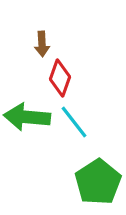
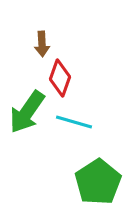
green arrow: moved 5 px up; rotated 60 degrees counterclockwise
cyan line: rotated 36 degrees counterclockwise
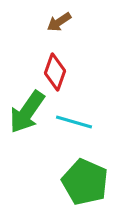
brown arrow: moved 17 px right, 22 px up; rotated 60 degrees clockwise
red diamond: moved 5 px left, 6 px up
green pentagon: moved 13 px left; rotated 15 degrees counterclockwise
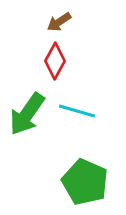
red diamond: moved 11 px up; rotated 9 degrees clockwise
green arrow: moved 2 px down
cyan line: moved 3 px right, 11 px up
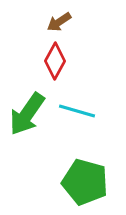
green pentagon: rotated 9 degrees counterclockwise
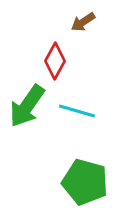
brown arrow: moved 24 px right
green arrow: moved 8 px up
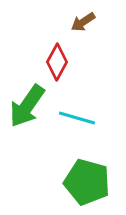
red diamond: moved 2 px right, 1 px down
cyan line: moved 7 px down
green pentagon: moved 2 px right
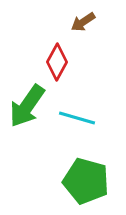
green pentagon: moved 1 px left, 1 px up
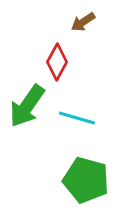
green pentagon: moved 1 px up
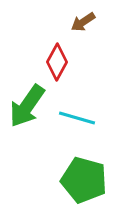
green pentagon: moved 2 px left
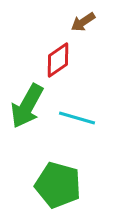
red diamond: moved 1 px right, 2 px up; rotated 27 degrees clockwise
green arrow: rotated 6 degrees counterclockwise
green pentagon: moved 26 px left, 5 px down
